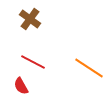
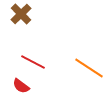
brown cross: moved 9 px left, 5 px up; rotated 10 degrees clockwise
red semicircle: rotated 24 degrees counterclockwise
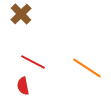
orange line: moved 2 px left
red semicircle: moved 2 px right; rotated 42 degrees clockwise
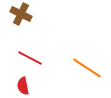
brown cross: rotated 20 degrees counterclockwise
red line: moved 3 px left, 4 px up
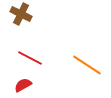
orange line: moved 3 px up
red semicircle: moved 1 px up; rotated 72 degrees clockwise
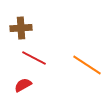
brown cross: moved 14 px down; rotated 30 degrees counterclockwise
red line: moved 4 px right
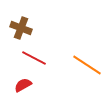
brown cross: rotated 25 degrees clockwise
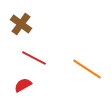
brown cross: moved 4 px up; rotated 15 degrees clockwise
orange line: moved 4 px down
